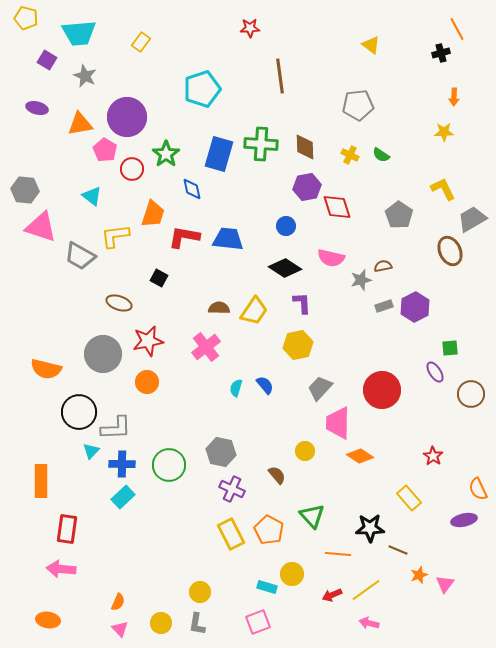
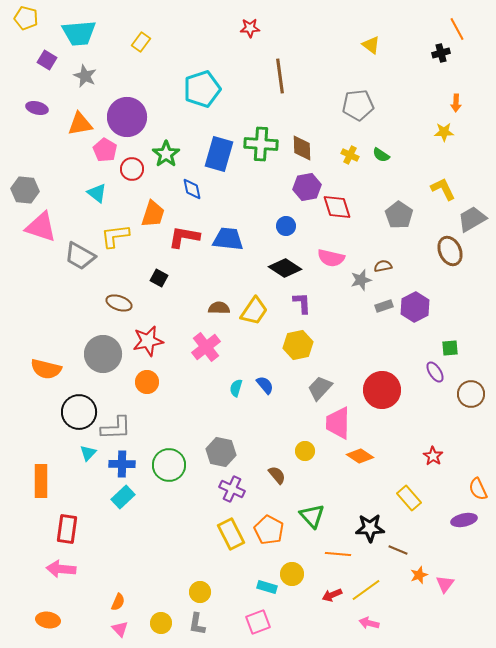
orange arrow at (454, 97): moved 2 px right, 6 px down
brown diamond at (305, 147): moved 3 px left, 1 px down
cyan triangle at (92, 196): moved 5 px right, 3 px up
cyan triangle at (91, 451): moved 3 px left, 2 px down
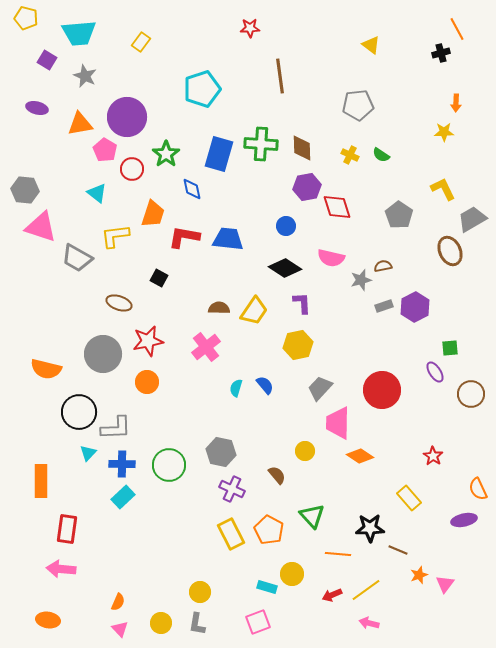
gray trapezoid at (80, 256): moved 3 px left, 2 px down
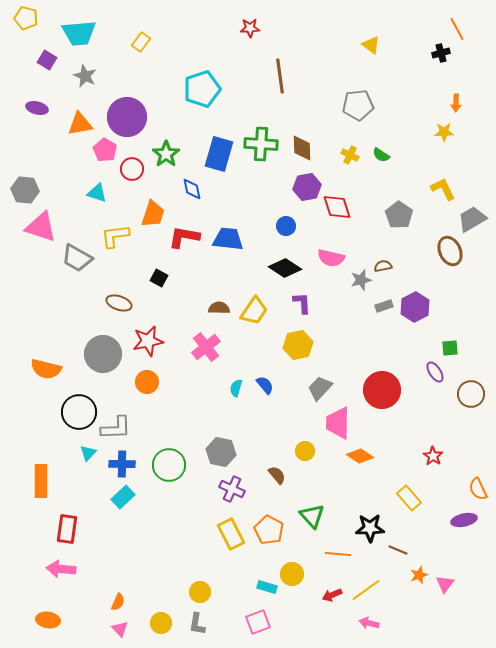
cyan triangle at (97, 193): rotated 20 degrees counterclockwise
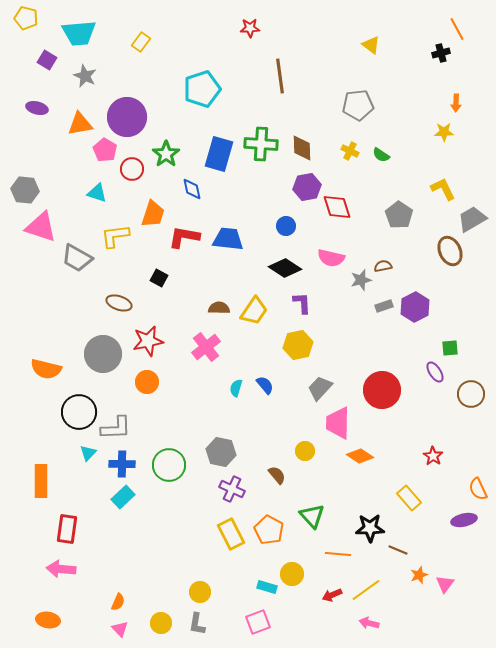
yellow cross at (350, 155): moved 4 px up
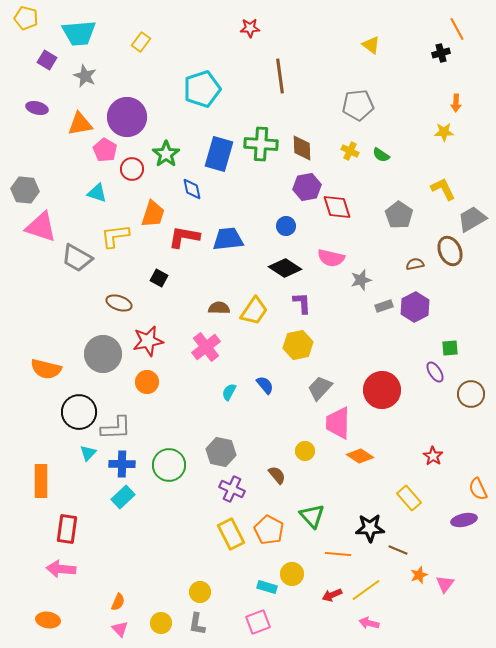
blue trapezoid at (228, 239): rotated 12 degrees counterclockwise
brown semicircle at (383, 266): moved 32 px right, 2 px up
cyan semicircle at (236, 388): moved 7 px left, 4 px down; rotated 12 degrees clockwise
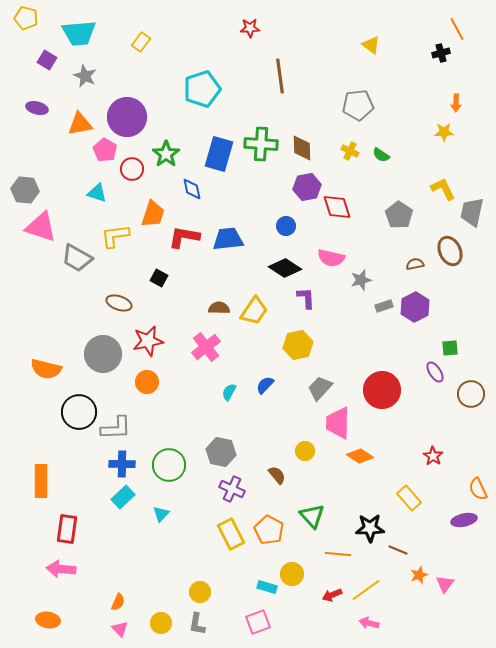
gray trapezoid at (472, 219): moved 7 px up; rotated 48 degrees counterclockwise
purple L-shape at (302, 303): moved 4 px right, 5 px up
blue semicircle at (265, 385): rotated 96 degrees counterclockwise
cyan triangle at (88, 453): moved 73 px right, 61 px down
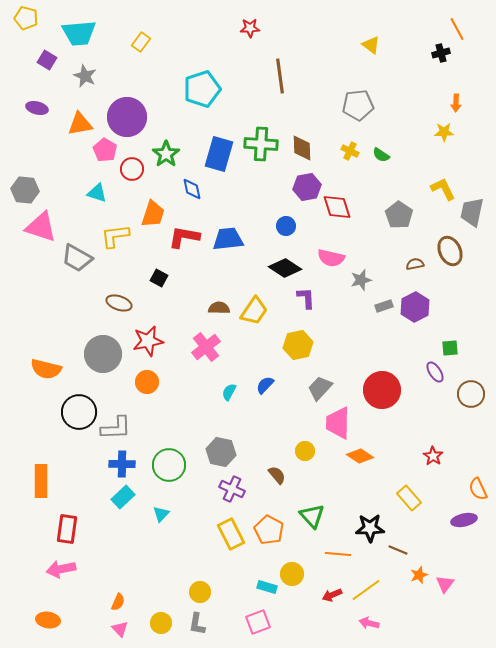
pink arrow at (61, 569): rotated 16 degrees counterclockwise
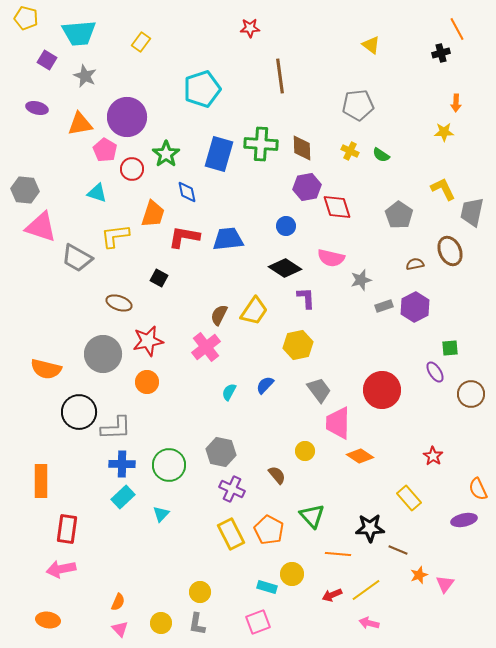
blue diamond at (192, 189): moved 5 px left, 3 px down
brown semicircle at (219, 308): moved 7 px down; rotated 65 degrees counterclockwise
gray trapezoid at (320, 388): moved 1 px left, 2 px down; rotated 100 degrees clockwise
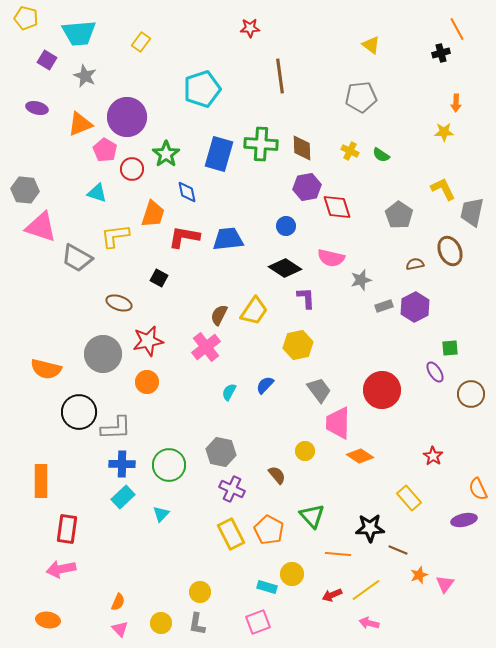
gray pentagon at (358, 105): moved 3 px right, 8 px up
orange triangle at (80, 124): rotated 12 degrees counterclockwise
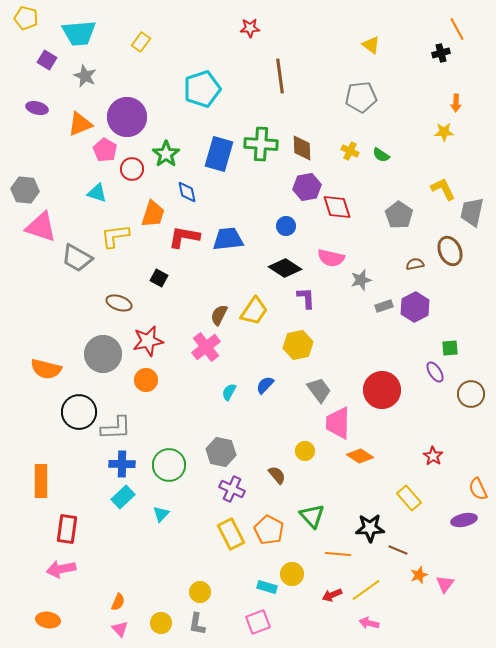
orange circle at (147, 382): moved 1 px left, 2 px up
